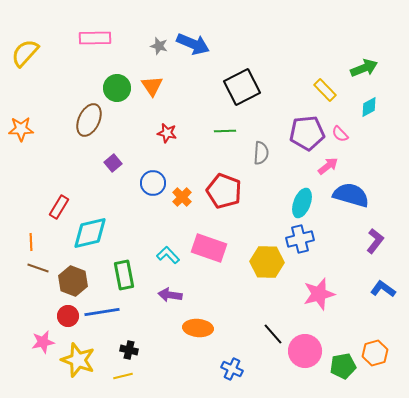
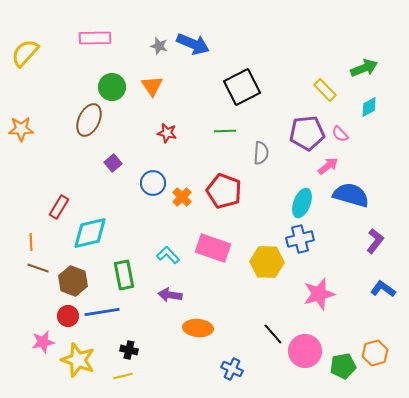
green circle at (117, 88): moved 5 px left, 1 px up
pink rectangle at (209, 248): moved 4 px right
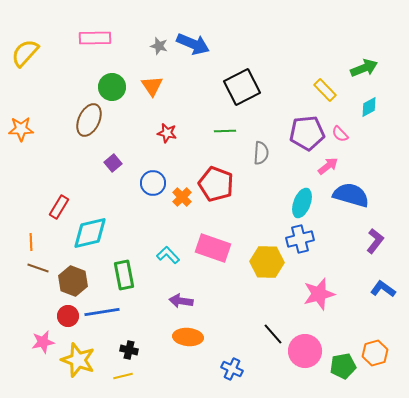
red pentagon at (224, 191): moved 8 px left, 7 px up
purple arrow at (170, 295): moved 11 px right, 6 px down
orange ellipse at (198, 328): moved 10 px left, 9 px down
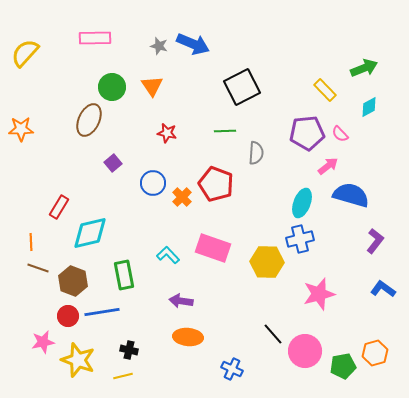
gray semicircle at (261, 153): moved 5 px left
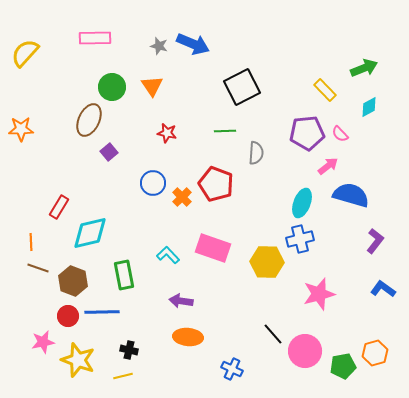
purple square at (113, 163): moved 4 px left, 11 px up
blue line at (102, 312): rotated 8 degrees clockwise
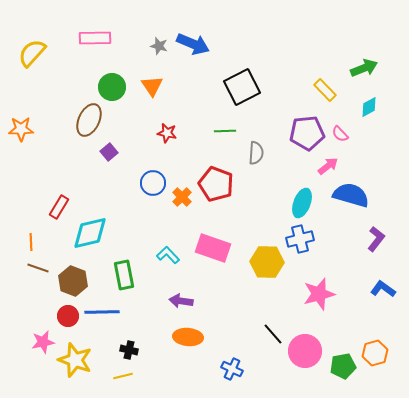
yellow semicircle at (25, 53): moved 7 px right
purple L-shape at (375, 241): moved 1 px right, 2 px up
yellow star at (78, 360): moved 3 px left
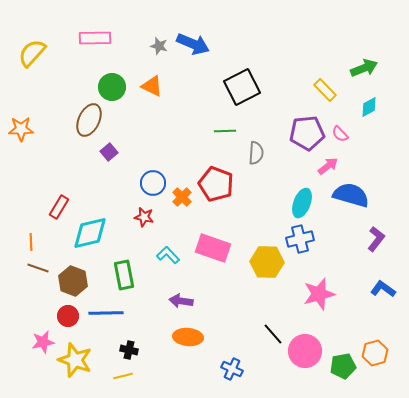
orange triangle at (152, 86): rotated 30 degrees counterclockwise
red star at (167, 133): moved 23 px left, 84 px down
blue line at (102, 312): moved 4 px right, 1 px down
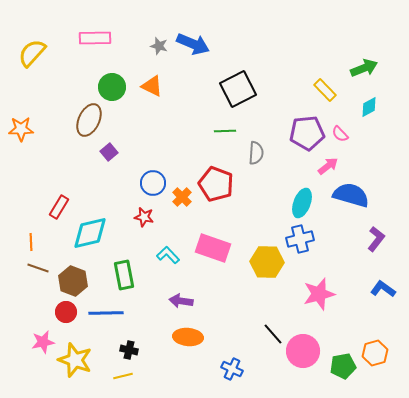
black square at (242, 87): moved 4 px left, 2 px down
red circle at (68, 316): moved 2 px left, 4 px up
pink circle at (305, 351): moved 2 px left
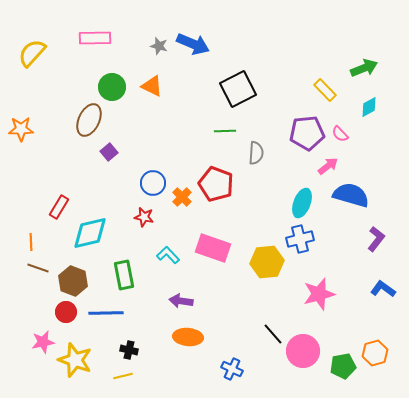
yellow hexagon at (267, 262): rotated 8 degrees counterclockwise
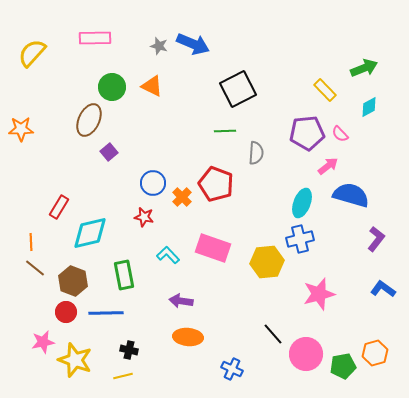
brown line at (38, 268): moved 3 px left; rotated 20 degrees clockwise
pink circle at (303, 351): moved 3 px right, 3 px down
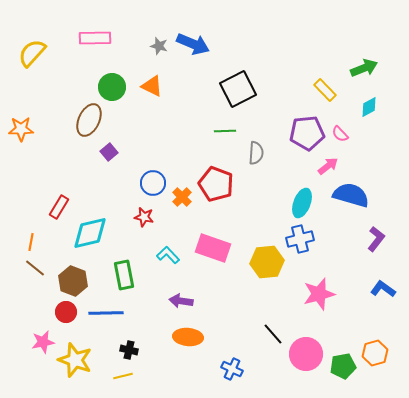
orange line at (31, 242): rotated 12 degrees clockwise
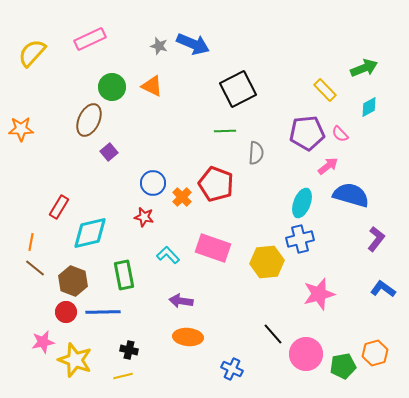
pink rectangle at (95, 38): moved 5 px left, 1 px down; rotated 24 degrees counterclockwise
blue line at (106, 313): moved 3 px left, 1 px up
